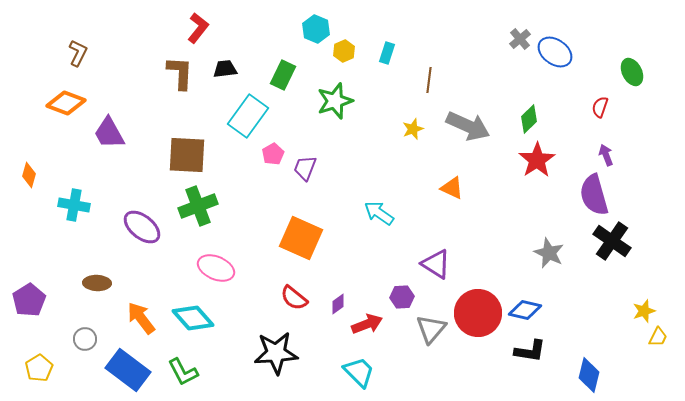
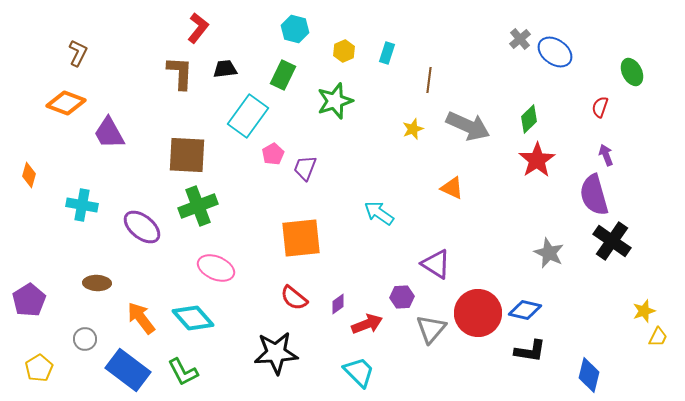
cyan hexagon at (316, 29): moved 21 px left; rotated 8 degrees counterclockwise
cyan cross at (74, 205): moved 8 px right
orange square at (301, 238): rotated 30 degrees counterclockwise
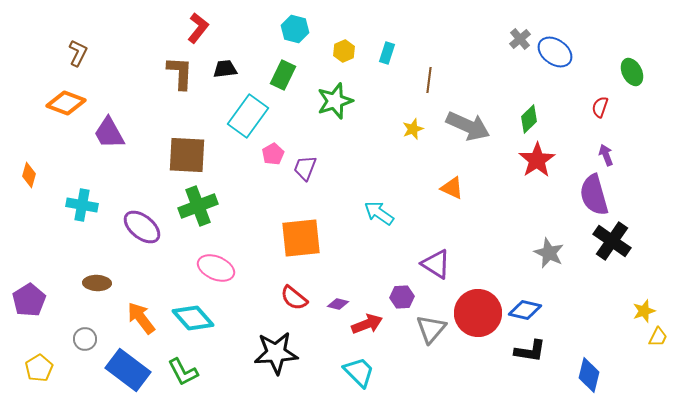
purple diamond at (338, 304): rotated 50 degrees clockwise
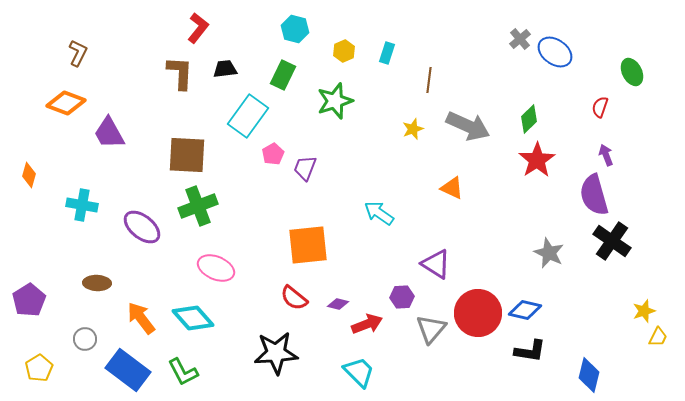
orange square at (301, 238): moved 7 px right, 7 px down
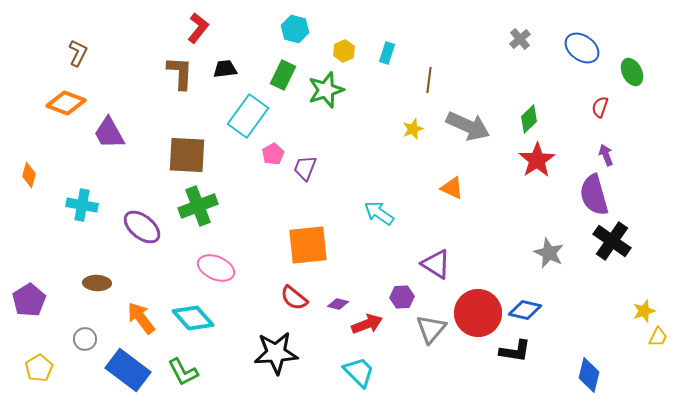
blue ellipse at (555, 52): moved 27 px right, 4 px up
green star at (335, 101): moved 9 px left, 11 px up
black L-shape at (530, 351): moved 15 px left
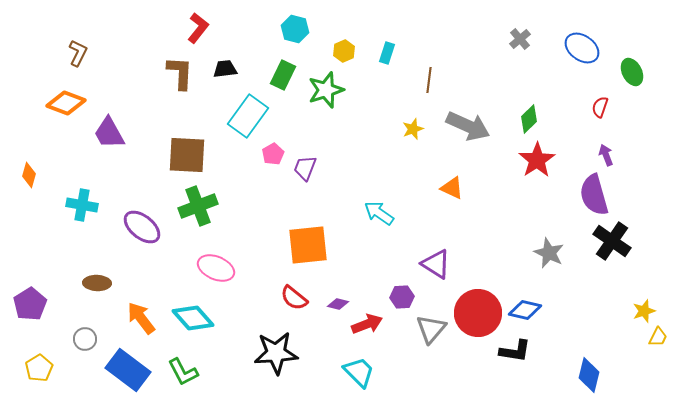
purple pentagon at (29, 300): moved 1 px right, 4 px down
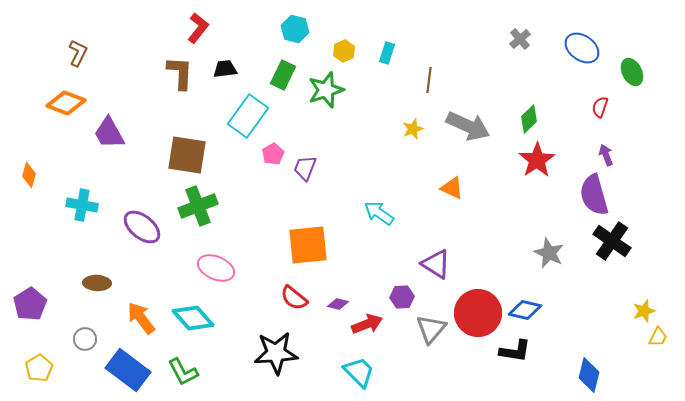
brown square at (187, 155): rotated 6 degrees clockwise
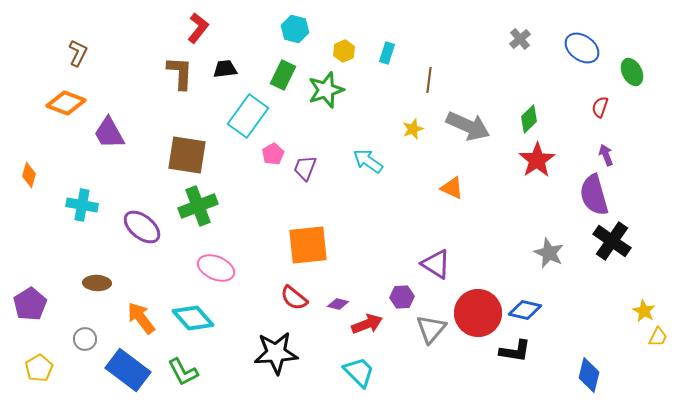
cyan arrow at (379, 213): moved 11 px left, 52 px up
yellow star at (644, 311): rotated 25 degrees counterclockwise
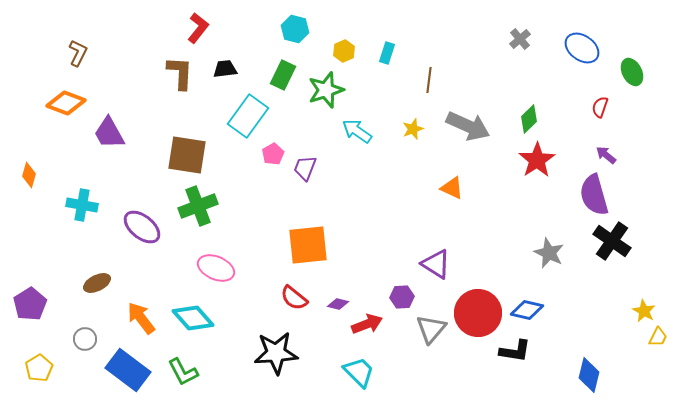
purple arrow at (606, 155): rotated 30 degrees counterclockwise
cyan arrow at (368, 161): moved 11 px left, 30 px up
brown ellipse at (97, 283): rotated 28 degrees counterclockwise
blue diamond at (525, 310): moved 2 px right
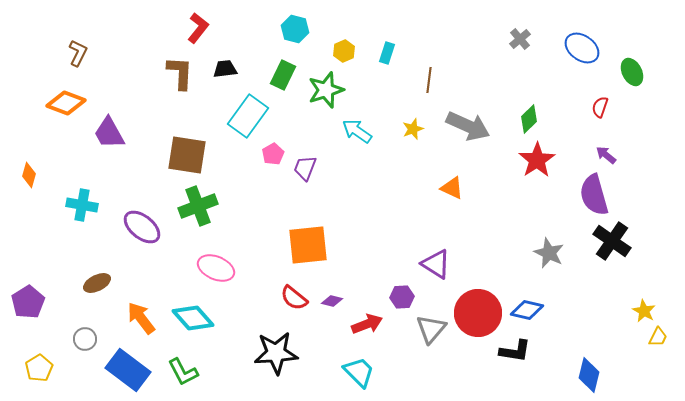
purple pentagon at (30, 304): moved 2 px left, 2 px up
purple diamond at (338, 304): moved 6 px left, 3 px up
